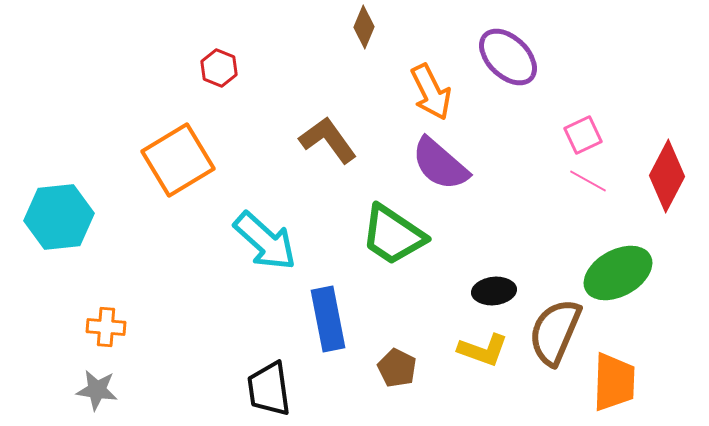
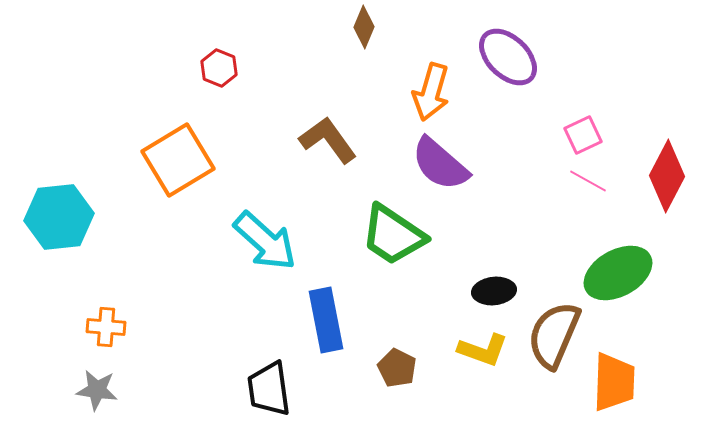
orange arrow: rotated 42 degrees clockwise
blue rectangle: moved 2 px left, 1 px down
brown semicircle: moved 1 px left, 3 px down
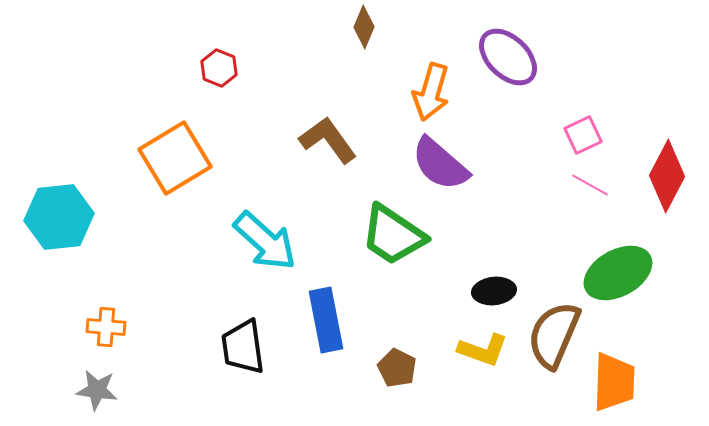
orange square: moved 3 px left, 2 px up
pink line: moved 2 px right, 4 px down
black trapezoid: moved 26 px left, 42 px up
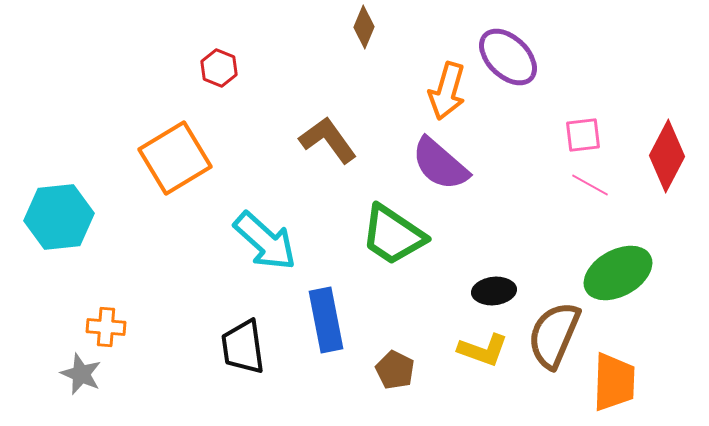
orange arrow: moved 16 px right, 1 px up
pink square: rotated 18 degrees clockwise
red diamond: moved 20 px up
brown pentagon: moved 2 px left, 2 px down
gray star: moved 16 px left, 16 px up; rotated 15 degrees clockwise
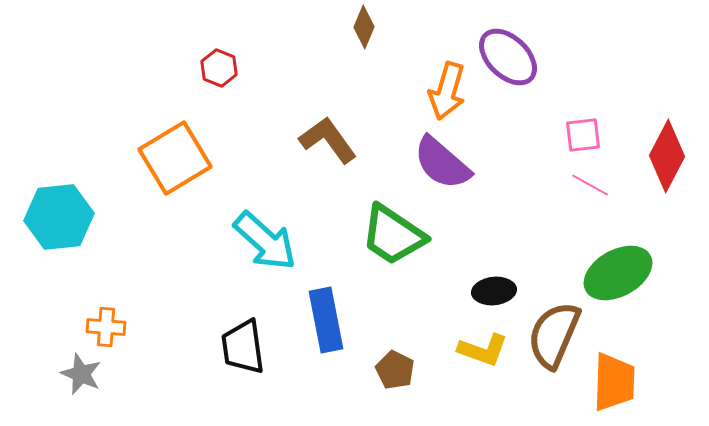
purple semicircle: moved 2 px right, 1 px up
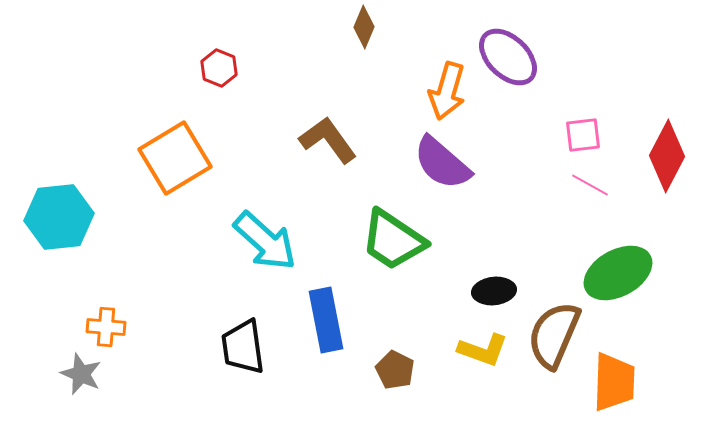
green trapezoid: moved 5 px down
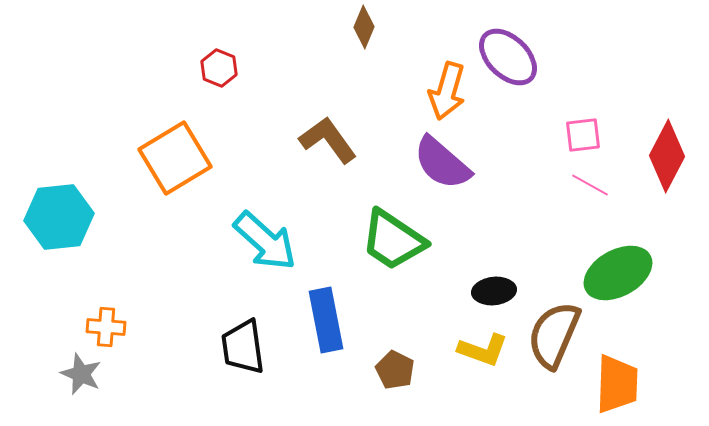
orange trapezoid: moved 3 px right, 2 px down
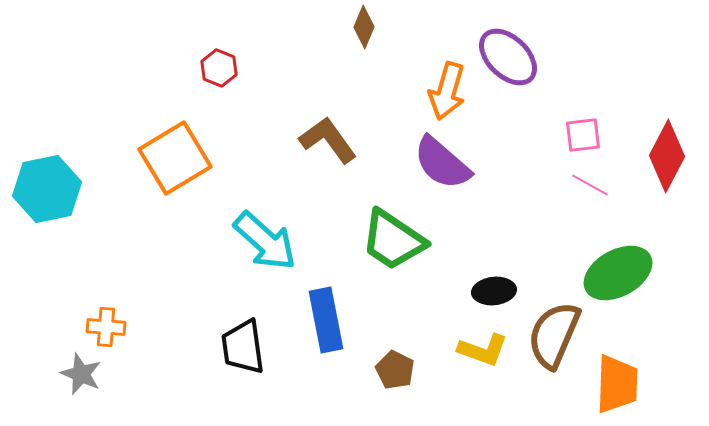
cyan hexagon: moved 12 px left, 28 px up; rotated 6 degrees counterclockwise
